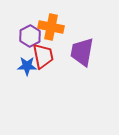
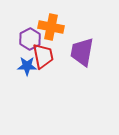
purple hexagon: moved 3 px down
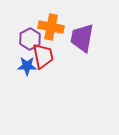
purple trapezoid: moved 14 px up
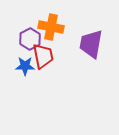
purple trapezoid: moved 9 px right, 6 px down
blue star: moved 2 px left
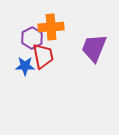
orange cross: rotated 15 degrees counterclockwise
purple hexagon: moved 2 px right, 1 px up
purple trapezoid: moved 3 px right, 4 px down; rotated 12 degrees clockwise
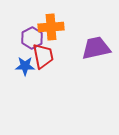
purple trapezoid: moved 2 px right; rotated 56 degrees clockwise
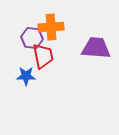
purple hexagon: rotated 25 degrees counterclockwise
purple trapezoid: rotated 16 degrees clockwise
blue star: moved 1 px right, 10 px down
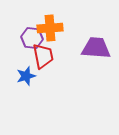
orange cross: moved 1 px left, 1 px down
blue star: rotated 18 degrees counterclockwise
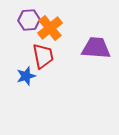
orange cross: rotated 35 degrees counterclockwise
purple hexagon: moved 3 px left, 18 px up; rotated 10 degrees counterclockwise
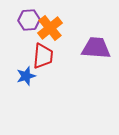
red trapezoid: rotated 16 degrees clockwise
